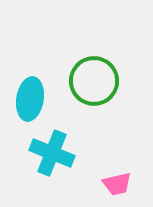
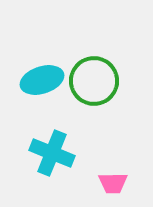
cyan ellipse: moved 12 px right, 19 px up; rotated 63 degrees clockwise
pink trapezoid: moved 4 px left, 1 px up; rotated 12 degrees clockwise
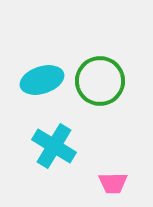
green circle: moved 6 px right
cyan cross: moved 2 px right, 7 px up; rotated 9 degrees clockwise
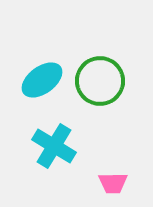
cyan ellipse: rotated 18 degrees counterclockwise
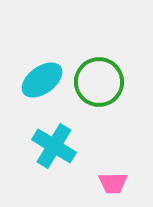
green circle: moved 1 px left, 1 px down
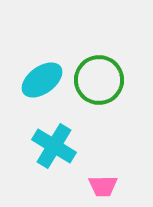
green circle: moved 2 px up
pink trapezoid: moved 10 px left, 3 px down
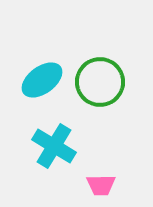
green circle: moved 1 px right, 2 px down
pink trapezoid: moved 2 px left, 1 px up
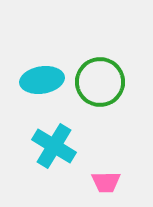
cyan ellipse: rotated 27 degrees clockwise
pink trapezoid: moved 5 px right, 3 px up
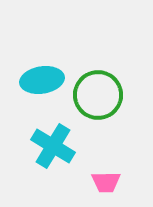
green circle: moved 2 px left, 13 px down
cyan cross: moved 1 px left
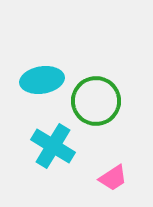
green circle: moved 2 px left, 6 px down
pink trapezoid: moved 7 px right, 4 px up; rotated 32 degrees counterclockwise
